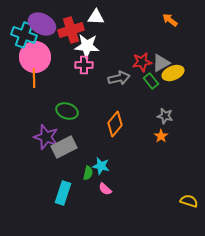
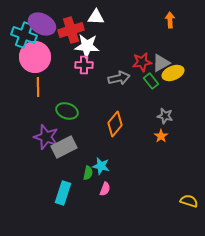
orange arrow: rotated 49 degrees clockwise
orange line: moved 4 px right, 9 px down
pink semicircle: rotated 112 degrees counterclockwise
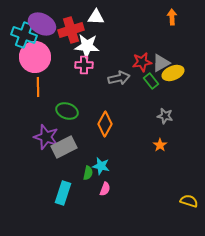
orange arrow: moved 2 px right, 3 px up
orange diamond: moved 10 px left; rotated 10 degrees counterclockwise
orange star: moved 1 px left, 9 px down
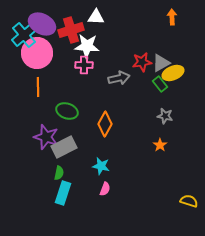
cyan cross: rotated 30 degrees clockwise
pink circle: moved 2 px right, 4 px up
green rectangle: moved 9 px right, 3 px down
green semicircle: moved 29 px left
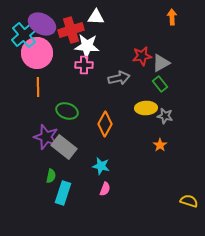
red star: moved 6 px up
yellow ellipse: moved 27 px left, 35 px down; rotated 20 degrees clockwise
gray rectangle: rotated 65 degrees clockwise
green semicircle: moved 8 px left, 3 px down
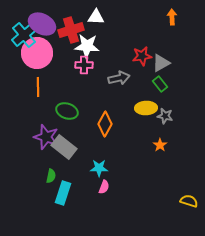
cyan star: moved 2 px left, 2 px down; rotated 12 degrees counterclockwise
pink semicircle: moved 1 px left, 2 px up
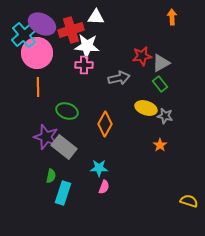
yellow ellipse: rotated 20 degrees clockwise
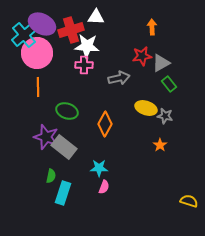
orange arrow: moved 20 px left, 10 px down
green rectangle: moved 9 px right
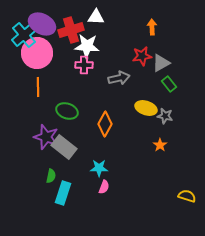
yellow semicircle: moved 2 px left, 5 px up
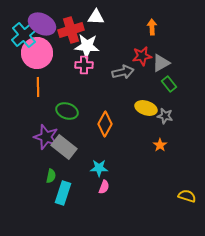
gray arrow: moved 4 px right, 6 px up
